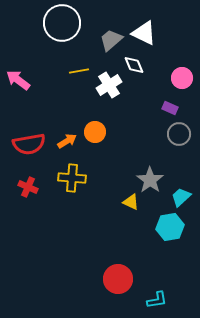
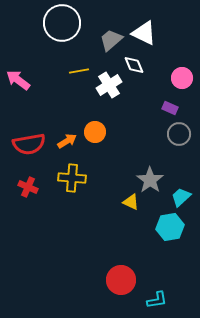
red circle: moved 3 px right, 1 px down
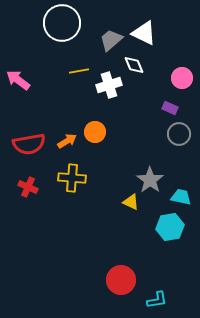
white cross: rotated 15 degrees clockwise
cyan trapezoid: rotated 55 degrees clockwise
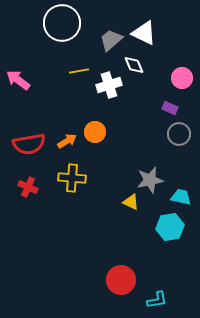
gray star: rotated 24 degrees clockwise
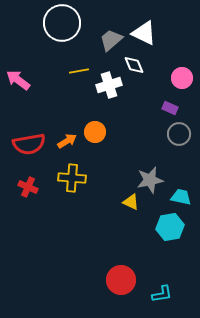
cyan L-shape: moved 5 px right, 6 px up
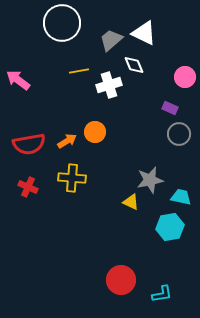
pink circle: moved 3 px right, 1 px up
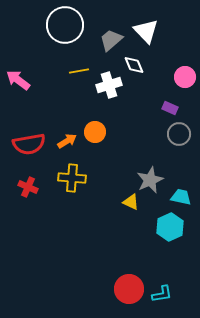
white circle: moved 3 px right, 2 px down
white triangle: moved 2 px right, 2 px up; rotated 20 degrees clockwise
gray star: rotated 12 degrees counterclockwise
cyan hexagon: rotated 16 degrees counterclockwise
red circle: moved 8 px right, 9 px down
